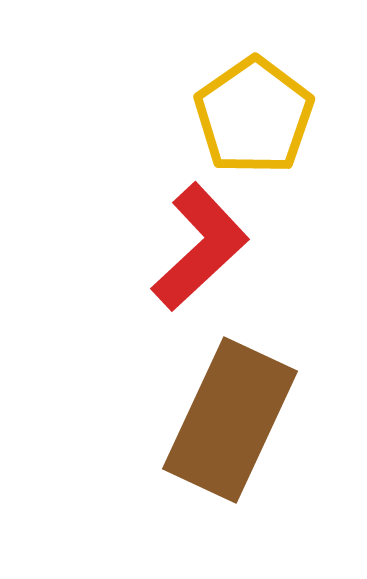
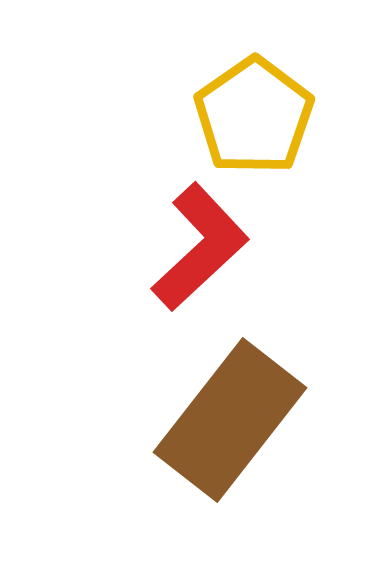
brown rectangle: rotated 13 degrees clockwise
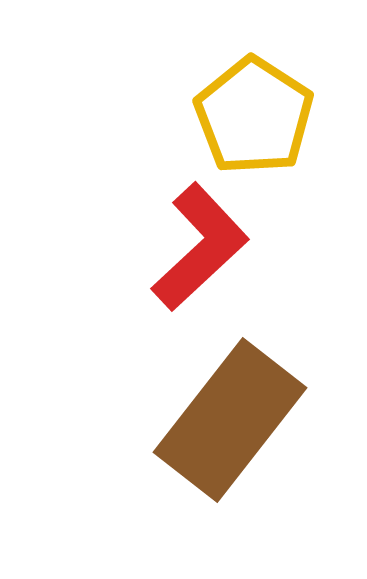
yellow pentagon: rotated 4 degrees counterclockwise
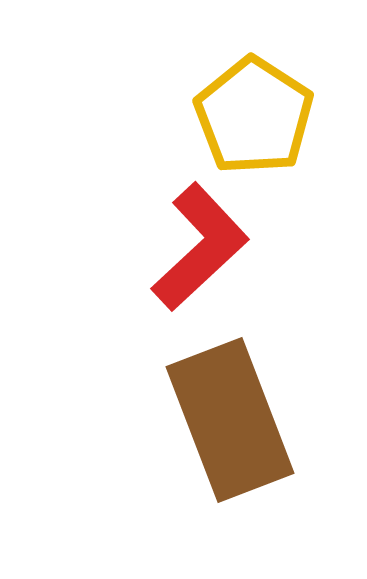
brown rectangle: rotated 59 degrees counterclockwise
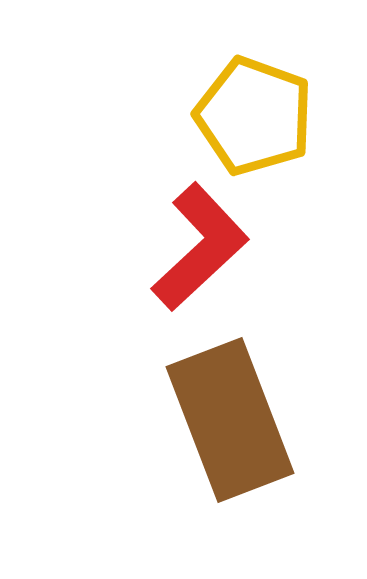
yellow pentagon: rotated 13 degrees counterclockwise
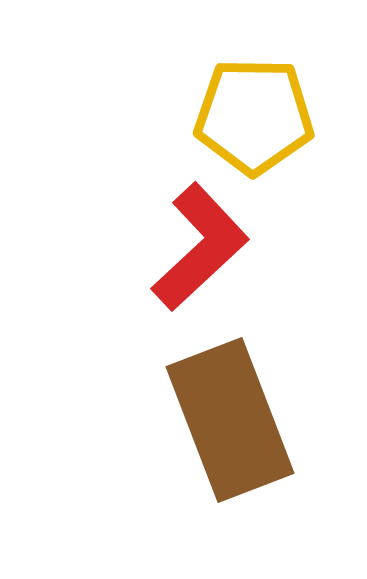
yellow pentagon: rotated 19 degrees counterclockwise
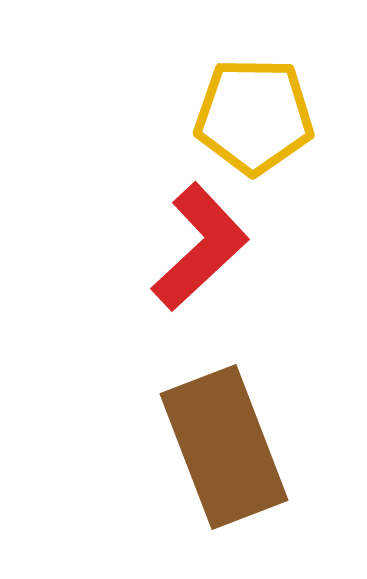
brown rectangle: moved 6 px left, 27 px down
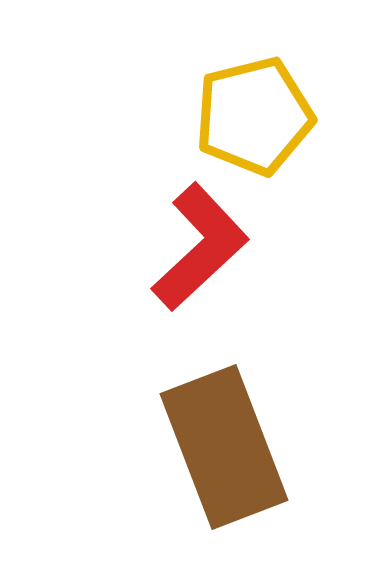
yellow pentagon: rotated 15 degrees counterclockwise
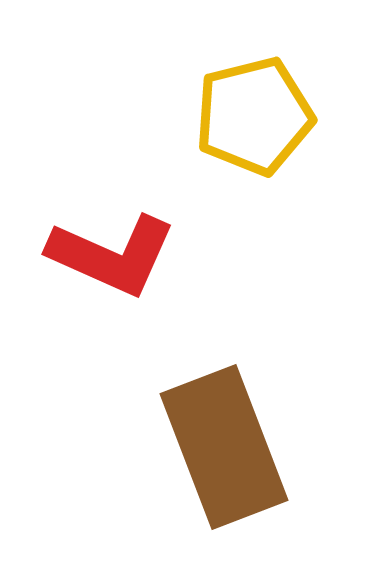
red L-shape: moved 88 px left, 8 px down; rotated 67 degrees clockwise
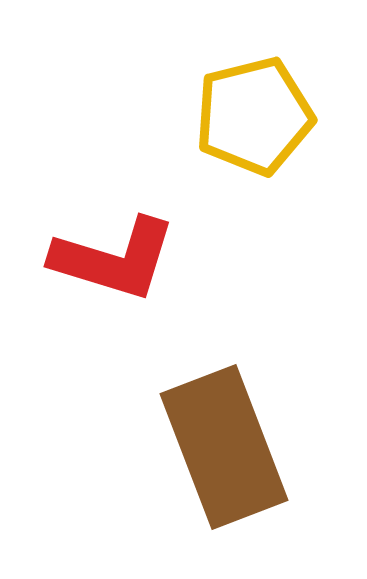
red L-shape: moved 2 px right, 4 px down; rotated 7 degrees counterclockwise
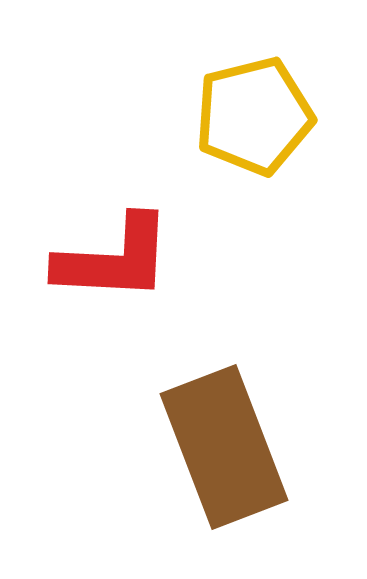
red L-shape: rotated 14 degrees counterclockwise
